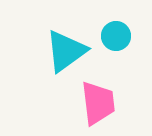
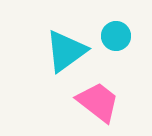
pink trapezoid: moved 1 px up; rotated 45 degrees counterclockwise
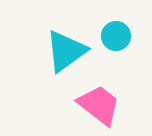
pink trapezoid: moved 1 px right, 3 px down
